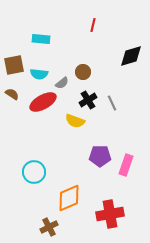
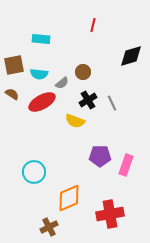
red ellipse: moved 1 px left
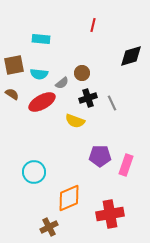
brown circle: moved 1 px left, 1 px down
black cross: moved 2 px up; rotated 12 degrees clockwise
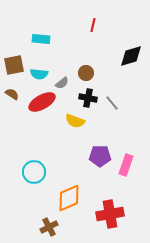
brown circle: moved 4 px right
black cross: rotated 30 degrees clockwise
gray line: rotated 14 degrees counterclockwise
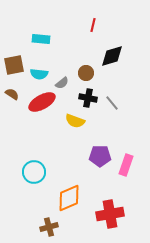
black diamond: moved 19 px left
brown cross: rotated 12 degrees clockwise
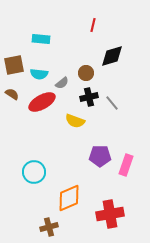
black cross: moved 1 px right, 1 px up; rotated 24 degrees counterclockwise
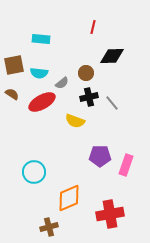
red line: moved 2 px down
black diamond: rotated 15 degrees clockwise
cyan semicircle: moved 1 px up
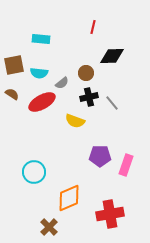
brown cross: rotated 30 degrees counterclockwise
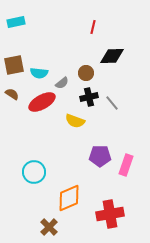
cyan rectangle: moved 25 px left, 17 px up; rotated 18 degrees counterclockwise
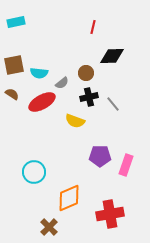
gray line: moved 1 px right, 1 px down
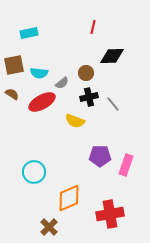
cyan rectangle: moved 13 px right, 11 px down
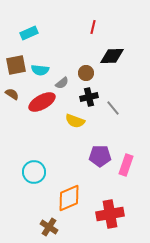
cyan rectangle: rotated 12 degrees counterclockwise
brown square: moved 2 px right
cyan semicircle: moved 1 px right, 3 px up
gray line: moved 4 px down
brown cross: rotated 12 degrees counterclockwise
